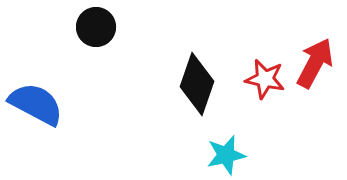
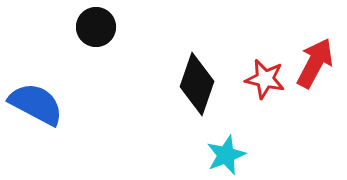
cyan star: rotated 9 degrees counterclockwise
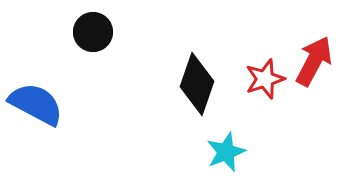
black circle: moved 3 px left, 5 px down
red arrow: moved 1 px left, 2 px up
red star: rotated 30 degrees counterclockwise
cyan star: moved 3 px up
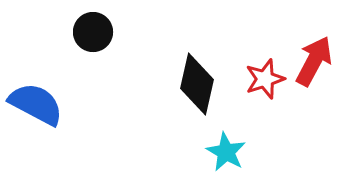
black diamond: rotated 6 degrees counterclockwise
cyan star: rotated 21 degrees counterclockwise
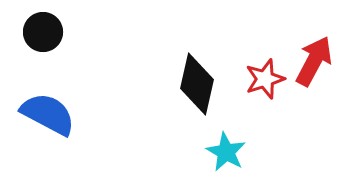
black circle: moved 50 px left
blue semicircle: moved 12 px right, 10 px down
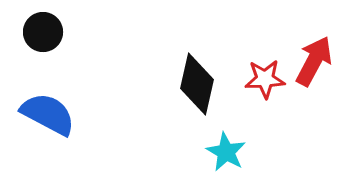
red star: rotated 15 degrees clockwise
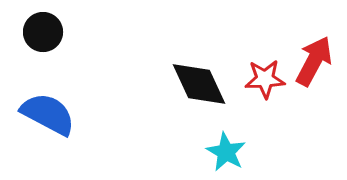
black diamond: moved 2 px right; rotated 38 degrees counterclockwise
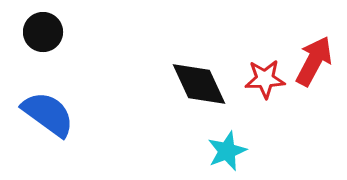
blue semicircle: rotated 8 degrees clockwise
cyan star: moved 1 px right, 1 px up; rotated 21 degrees clockwise
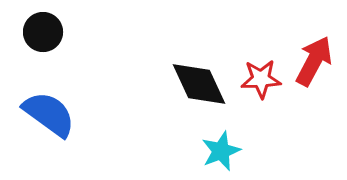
red star: moved 4 px left
blue semicircle: moved 1 px right
cyan star: moved 6 px left
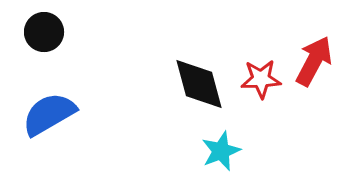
black circle: moved 1 px right
black diamond: rotated 10 degrees clockwise
blue semicircle: rotated 66 degrees counterclockwise
